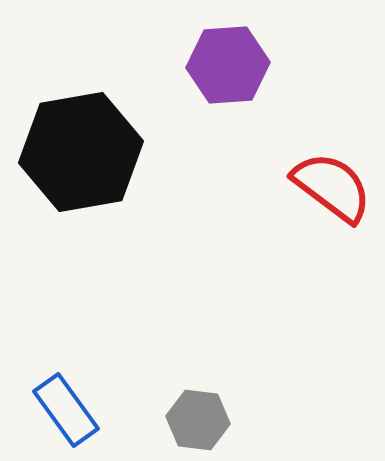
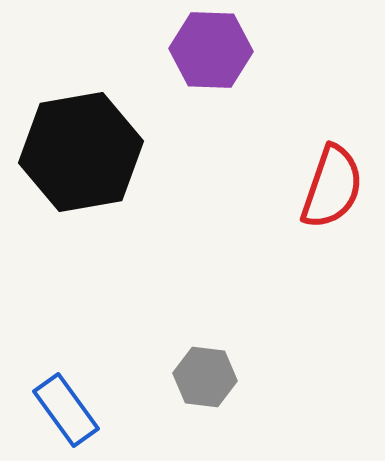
purple hexagon: moved 17 px left, 15 px up; rotated 6 degrees clockwise
red semicircle: rotated 72 degrees clockwise
gray hexagon: moved 7 px right, 43 px up
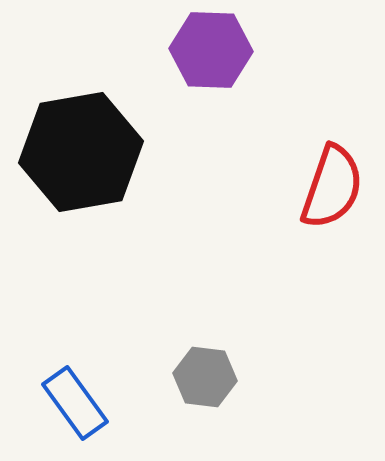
blue rectangle: moved 9 px right, 7 px up
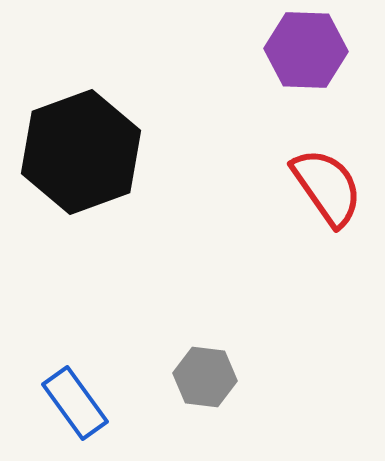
purple hexagon: moved 95 px right
black hexagon: rotated 10 degrees counterclockwise
red semicircle: moved 5 px left; rotated 54 degrees counterclockwise
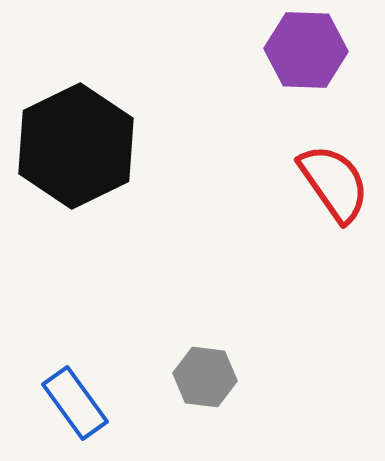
black hexagon: moved 5 px left, 6 px up; rotated 6 degrees counterclockwise
red semicircle: moved 7 px right, 4 px up
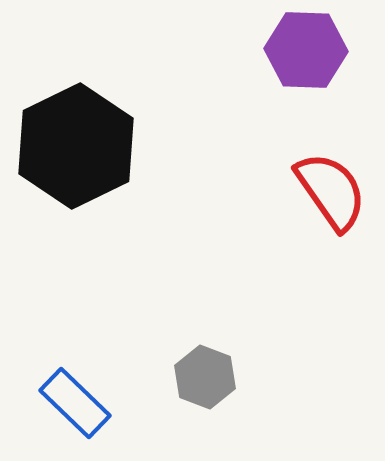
red semicircle: moved 3 px left, 8 px down
gray hexagon: rotated 14 degrees clockwise
blue rectangle: rotated 10 degrees counterclockwise
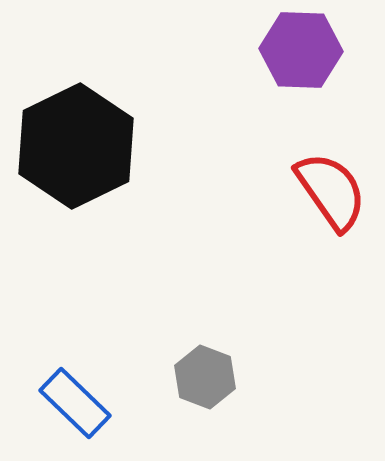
purple hexagon: moved 5 px left
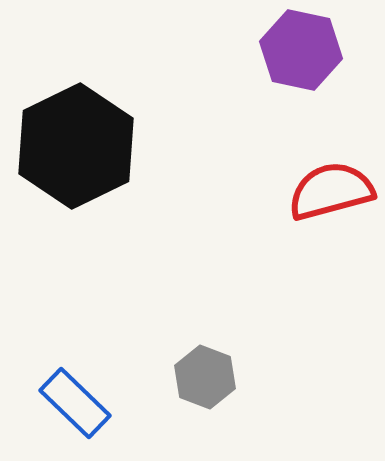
purple hexagon: rotated 10 degrees clockwise
red semicircle: rotated 70 degrees counterclockwise
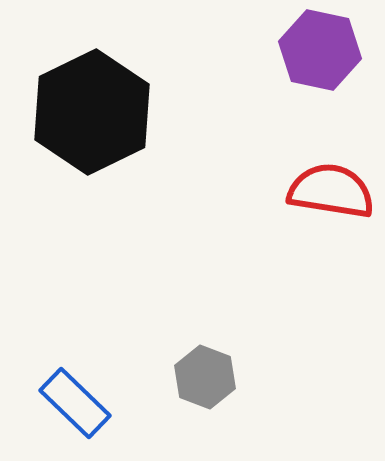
purple hexagon: moved 19 px right
black hexagon: moved 16 px right, 34 px up
red semicircle: rotated 24 degrees clockwise
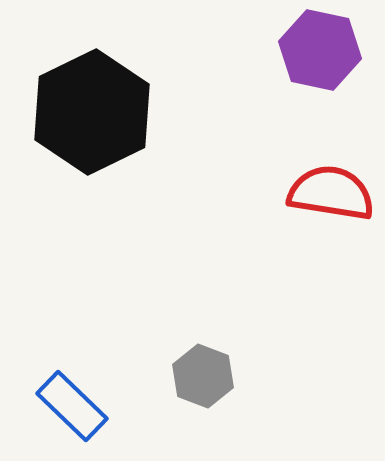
red semicircle: moved 2 px down
gray hexagon: moved 2 px left, 1 px up
blue rectangle: moved 3 px left, 3 px down
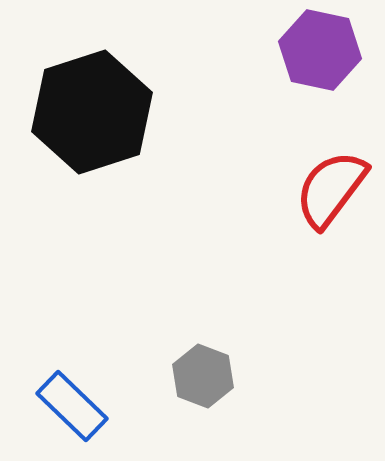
black hexagon: rotated 8 degrees clockwise
red semicircle: moved 4 px up; rotated 62 degrees counterclockwise
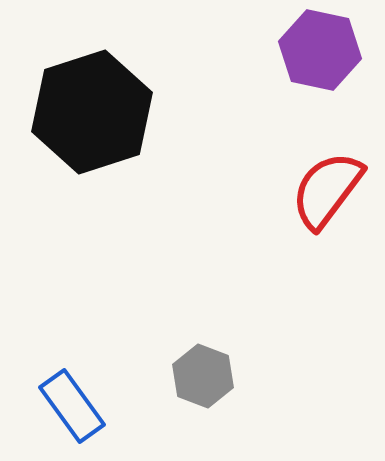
red semicircle: moved 4 px left, 1 px down
blue rectangle: rotated 10 degrees clockwise
